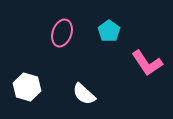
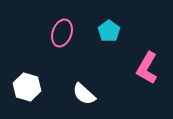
pink L-shape: moved 5 px down; rotated 64 degrees clockwise
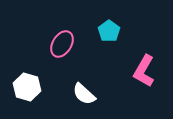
pink ellipse: moved 11 px down; rotated 12 degrees clockwise
pink L-shape: moved 3 px left, 3 px down
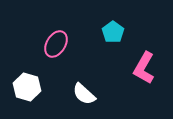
cyan pentagon: moved 4 px right, 1 px down
pink ellipse: moved 6 px left
pink L-shape: moved 3 px up
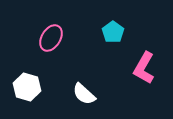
pink ellipse: moved 5 px left, 6 px up
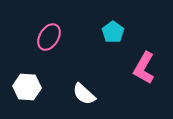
pink ellipse: moved 2 px left, 1 px up
white hexagon: rotated 12 degrees counterclockwise
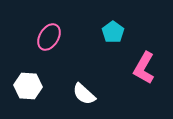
white hexagon: moved 1 px right, 1 px up
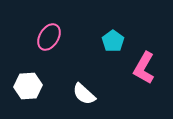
cyan pentagon: moved 9 px down
white hexagon: rotated 8 degrees counterclockwise
